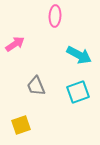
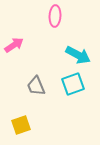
pink arrow: moved 1 px left, 1 px down
cyan arrow: moved 1 px left
cyan square: moved 5 px left, 8 px up
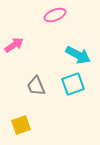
pink ellipse: moved 1 px up; rotated 65 degrees clockwise
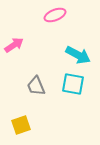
cyan square: rotated 30 degrees clockwise
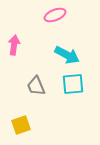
pink arrow: rotated 48 degrees counterclockwise
cyan arrow: moved 11 px left
cyan square: rotated 15 degrees counterclockwise
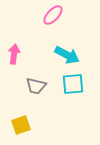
pink ellipse: moved 2 px left; rotated 25 degrees counterclockwise
pink arrow: moved 9 px down
gray trapezoid: rotated 55 degrees counterclockwise
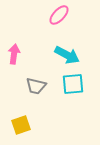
pink ellipse: moved 6 px right
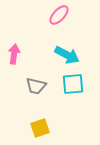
yellow square: moved 19 px right, 3 px down
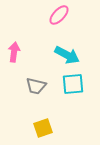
pink arrow: moved 2 px up
yellow square: moved 3 px right
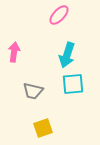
cyan arrow: rotated 80 degrees clockwise
gray trapezoid: moved 3 px left, 5 px down
